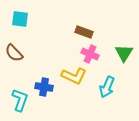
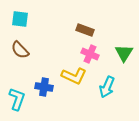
brown rectangle: moved 1 px right, 2 px up
brown semicircle: moved 6 px right, 3 px up
cyan L-shape: moved 3 px left, 1 px up
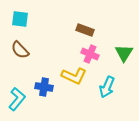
cyan L-shape: rotated 20 degrees clockwise
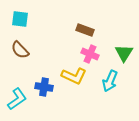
cyan arrow: moved 3 px right, 6 px up
cyan L-shape: rotated 15 degrees clockwise
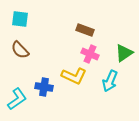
green triangle: rotated 24 degrees clockwise
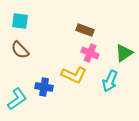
cyan square: moved 2 px down
pink cross: moved 1 px up
yellow L-shape: moved 1 px up
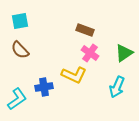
cyan square: rotated 18 degrees counterclockwise
pink cross: rotated 12 degrees clockwise
cyan arrow: moved 7 px right, 6 px down
blue cross: rotated 18 degrees counterclockwise
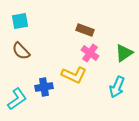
brown semicircle: moved 1 px right, 1 px down
